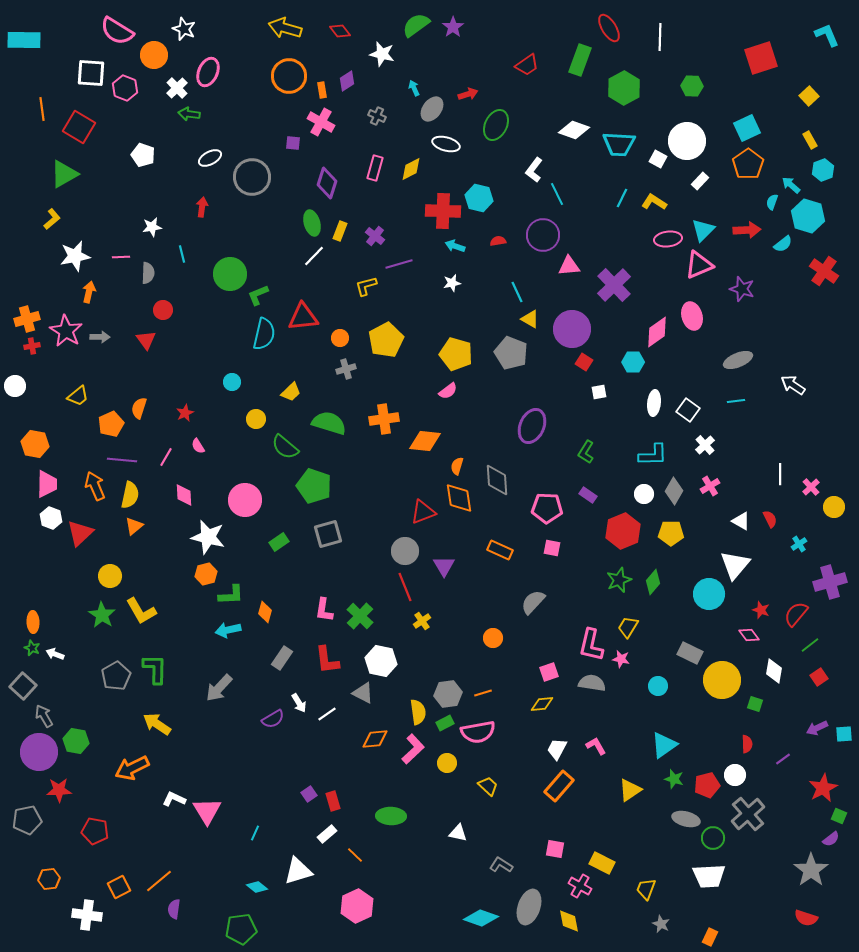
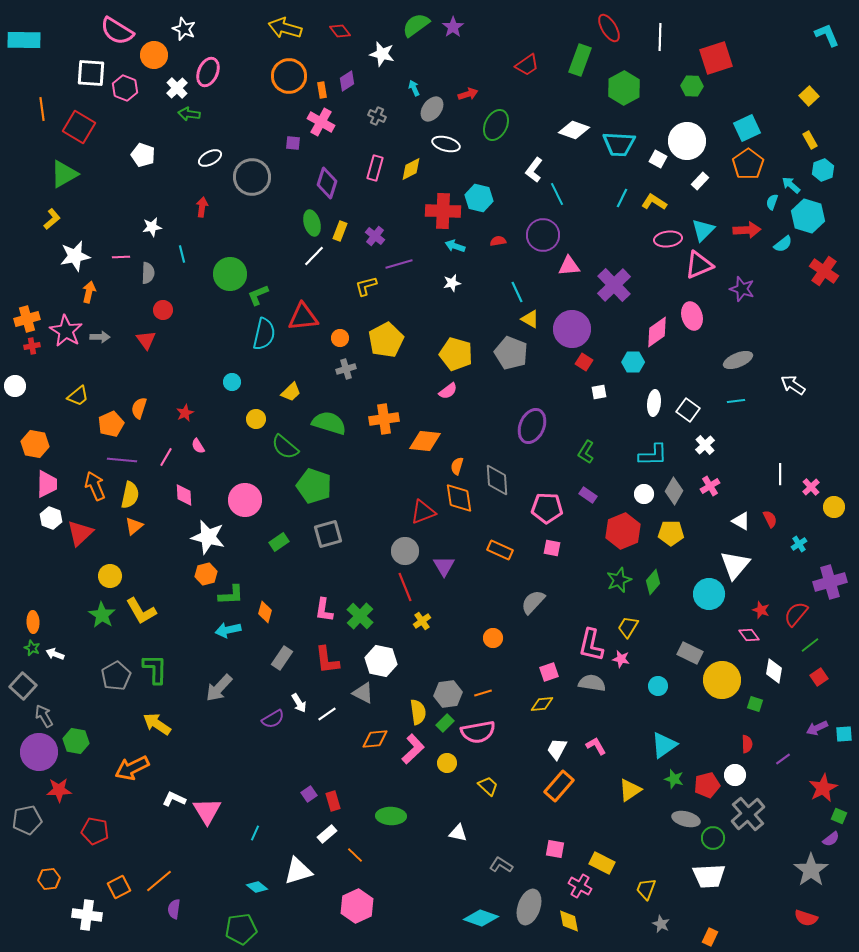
red square at (761, 58): moved 45 px left
green rectangle at (445, 723): rotated 18 degrees counterclockwise
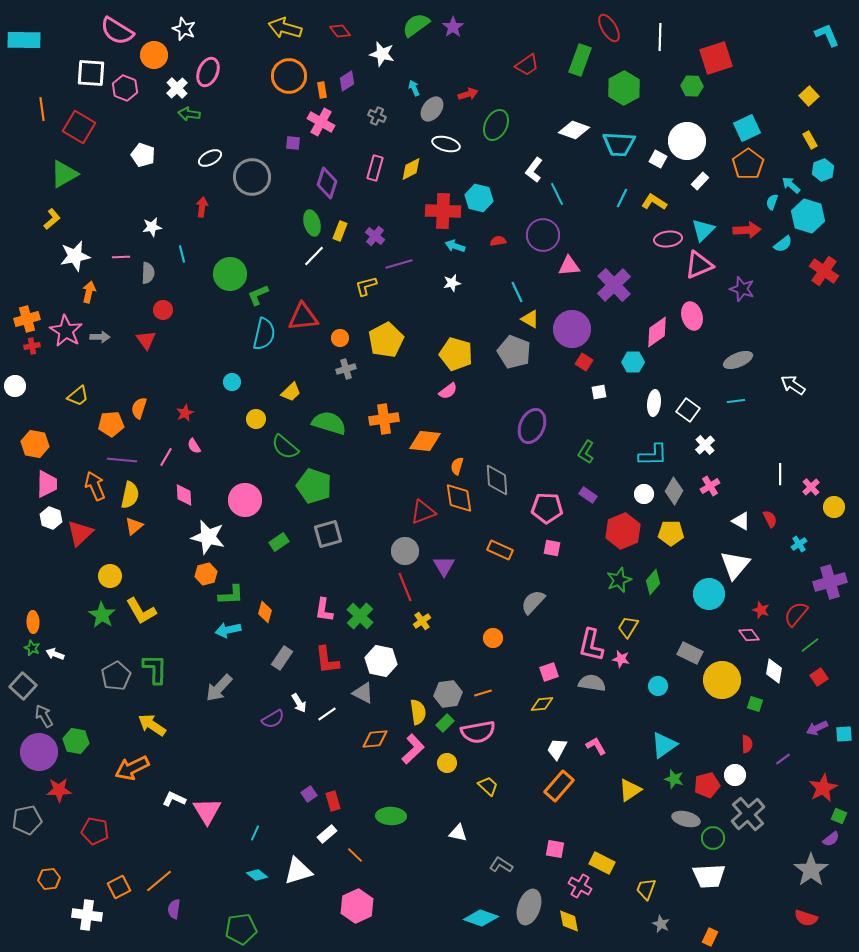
gray pentagon at (511, 353): moved 3 px right, 1 px up
orange pentagon at (111, 424): rotated 20 degrees clockwise
pink semicircle at (198, 446): moved 4 px left
yellow arrow at (157, 724): moved 5 px left, 1 px down
cyan diamond at (257, 887): moved 12 px up
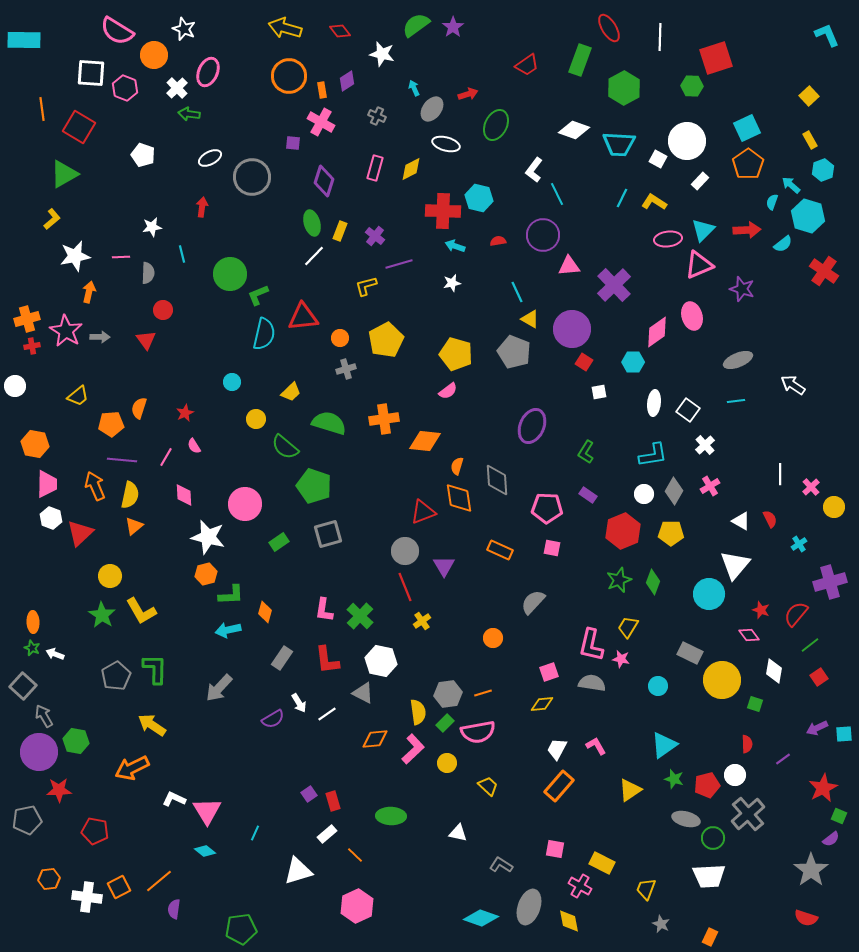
purple diamond at (327, 183): moved 3 px left, 2 px up
cyan L-shape at (653, 455): rotated 8 degrees counterclockwise
pink circle at (245, 500): moved 4 px down
green diamond at (653, 582): rotated 20 degrees counterclockwise
cyan diamond at (257, 875): moved 52 px left, 24 px up
white cross at (87, 915): moved 18 px up
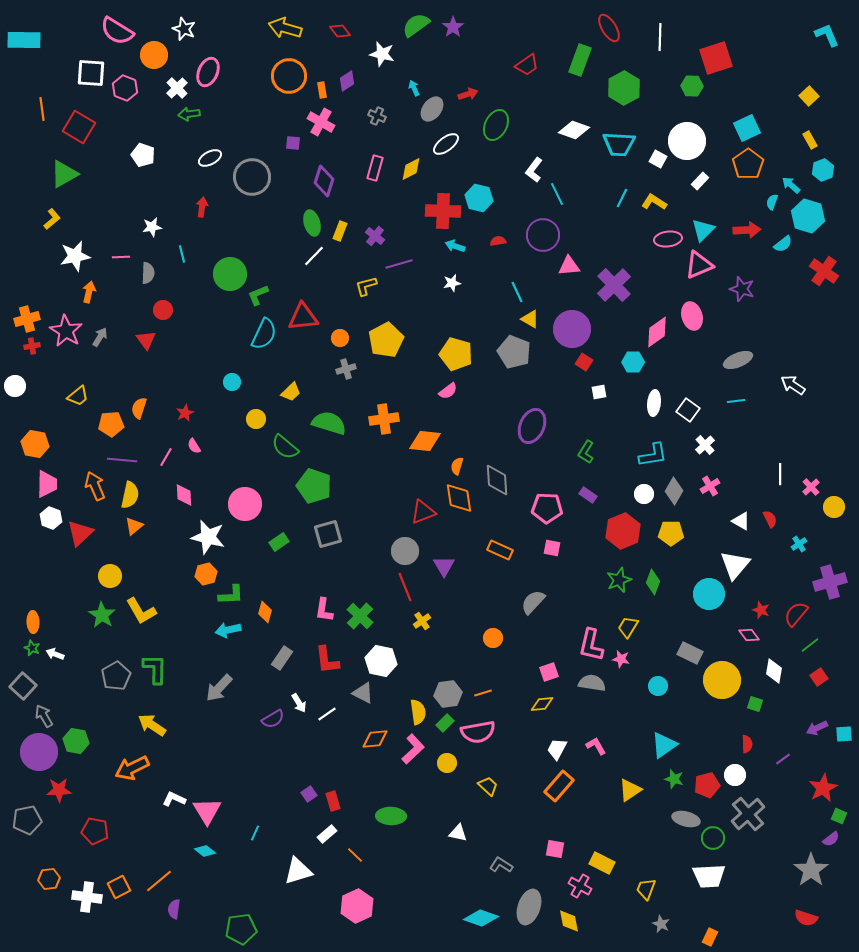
green arrow at (189, 114): rotated 15 degrees counterclockwise
white ellipse at (446, 144): rotated 52 degrees counterclockwise
cyan semicircle at (264, 334): rotated 12 degrees clockwise
gray arrow at (100, 337): rotated 60 degrees counterclockwise
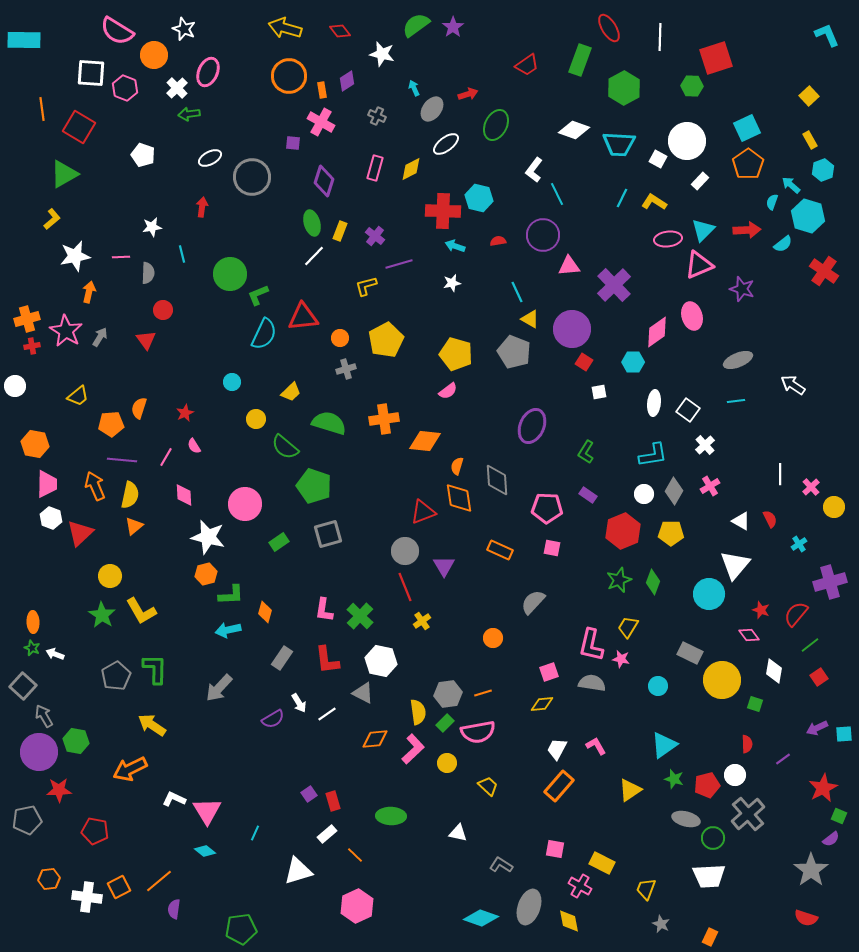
orange arrow at (132, 768): moved 2 px left, 1 px down
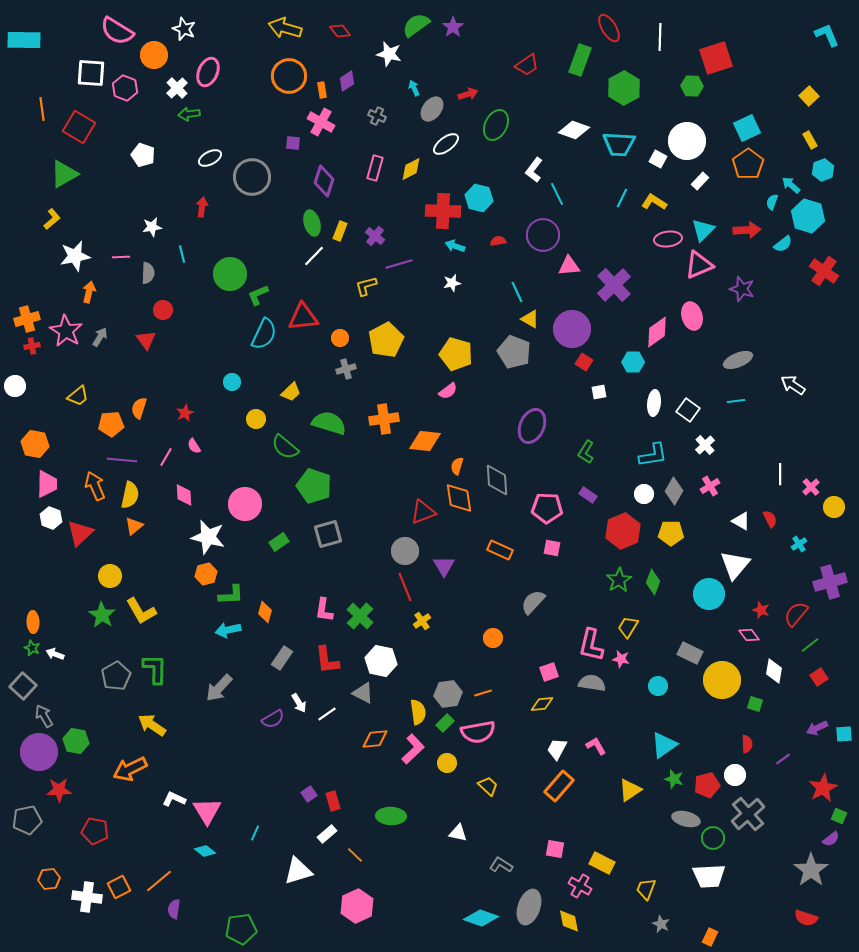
white star at (382, 54): moved 7 px right
green star at (619, 580): rotated 10 degrees counterclockwise
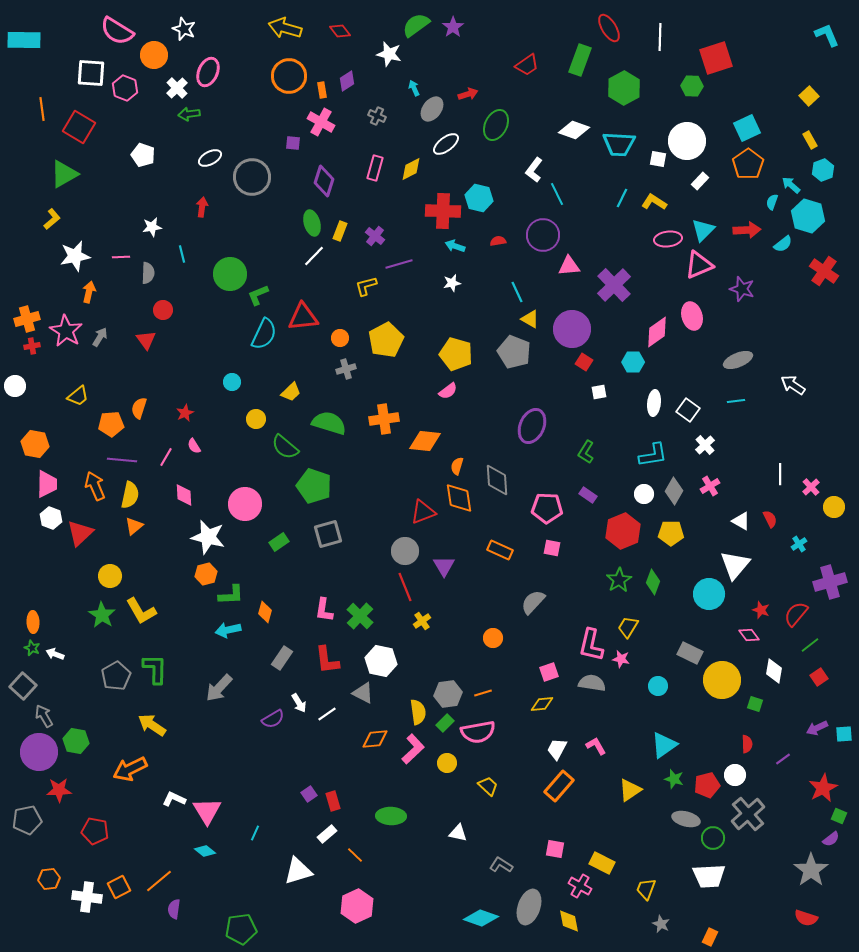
white square at (658, 159): rotated 18 degrees counterclockwise
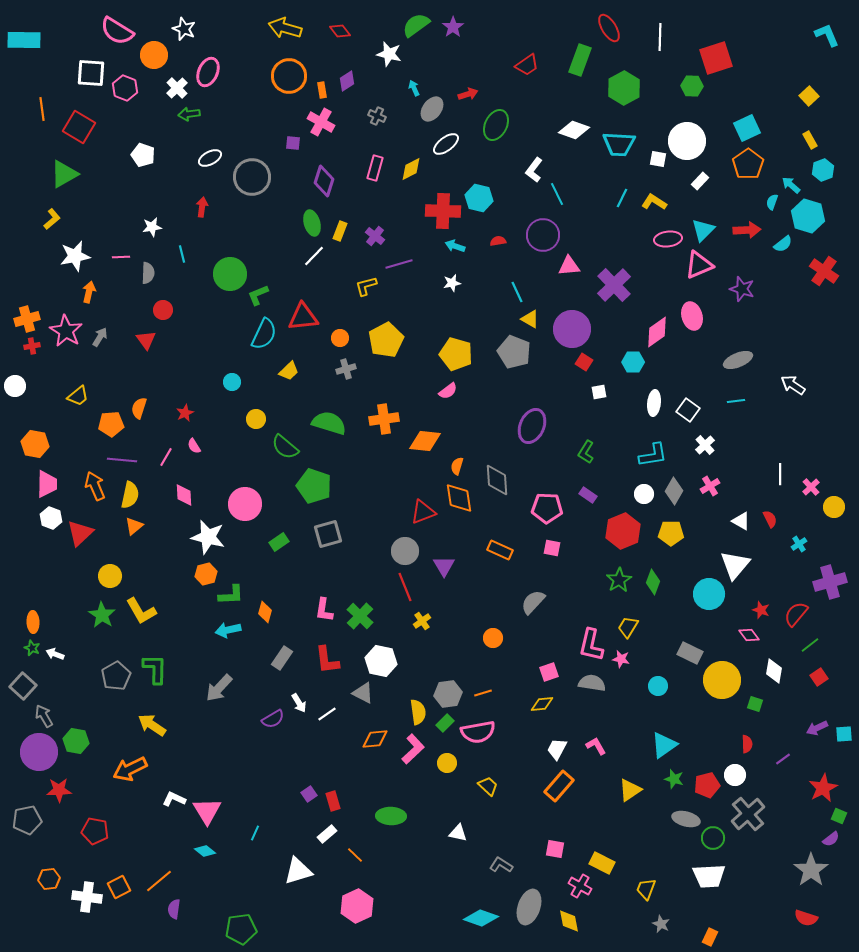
yellow trapezoid at (291, 392): moved 2 px left, 21 px up
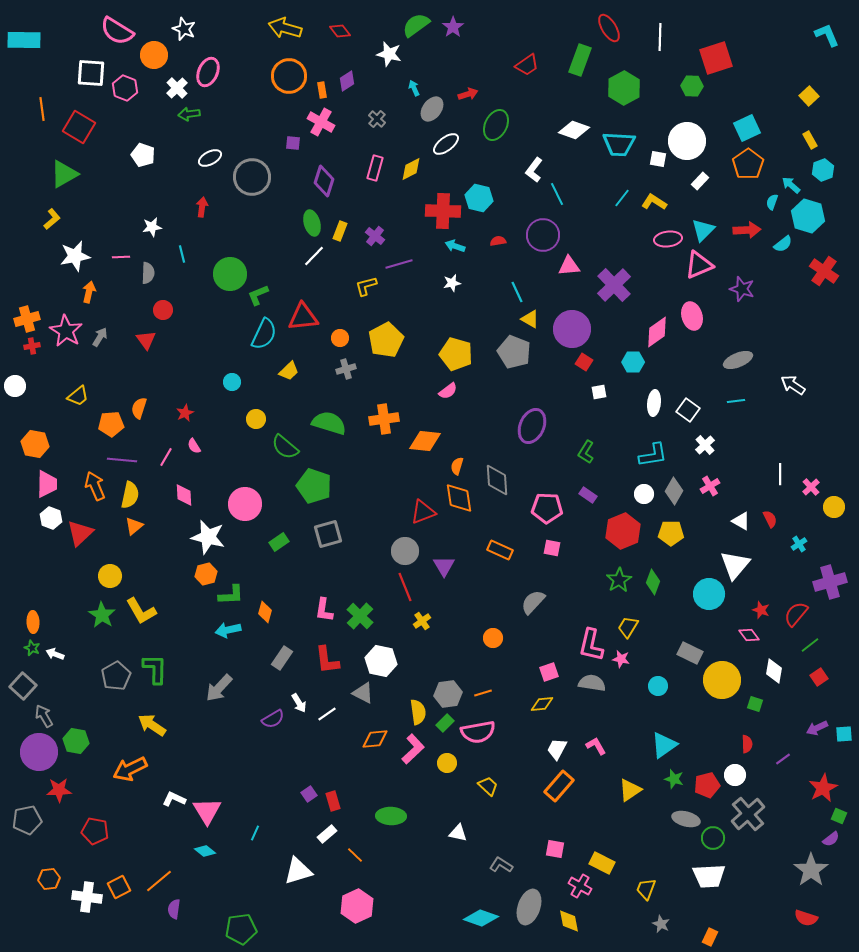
gray cross at (377, 116): moved 3 px down; rotated 18 degrees clockwise
cyan line at (622, 198): rotated 12 degrees clockwise
